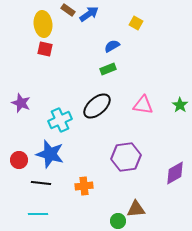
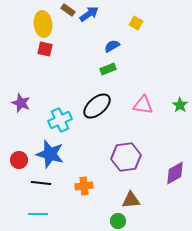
brown triangle: moved 5 px left, 9 px up
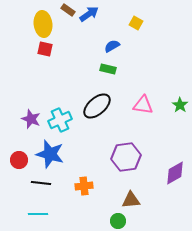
green rectangle: rotated 35 degrees clockwise
purple star: moved 10 px right, 16 px down
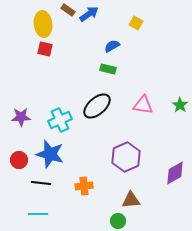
purple star: moved 10 px left, 2 px up; rotated 24 degrees counterclockwise
purple hexagon: rotated 16 degrees counterclockwise
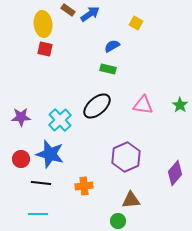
blue arrow: moved 1 px right
cyan cross: rotated 20 degrees counterclockwise
red circle: moved 2 px right, 1 px up
purple diamond: rotated 20 degrees counterclockwise
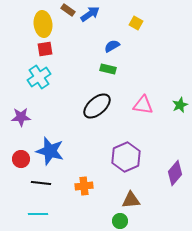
red square: rotated 21 degrees counterclockwise
green star: rotated 14 degrees clockwise
cyan cross: moved 21 px left, 43 px up; rotated 10 degrees clockwise
blue star: moved 3 px up
green circle: moved 2 px right
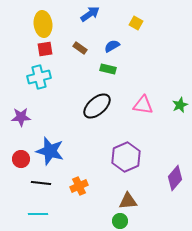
brown rectangle: moved 12 px right, 38 px down
cyan cross: rotated 20 degrees clockwise
purple diamond: moved 5 px down
orange cross: moved 5 px left; rotated 18 degrees counterclockwise
brown triangle: moved 3 px left, 1 px down
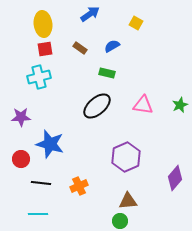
green rectangle: moved 1 px left, 4 px down
blue star: moved 7 px up
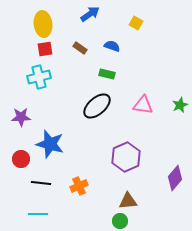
blue semicircle: rotated 49 degrees clockwise
green rectangle: moved 1 px down
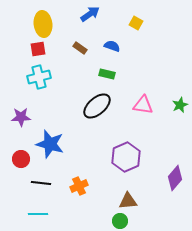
red square: moved 7 px left
